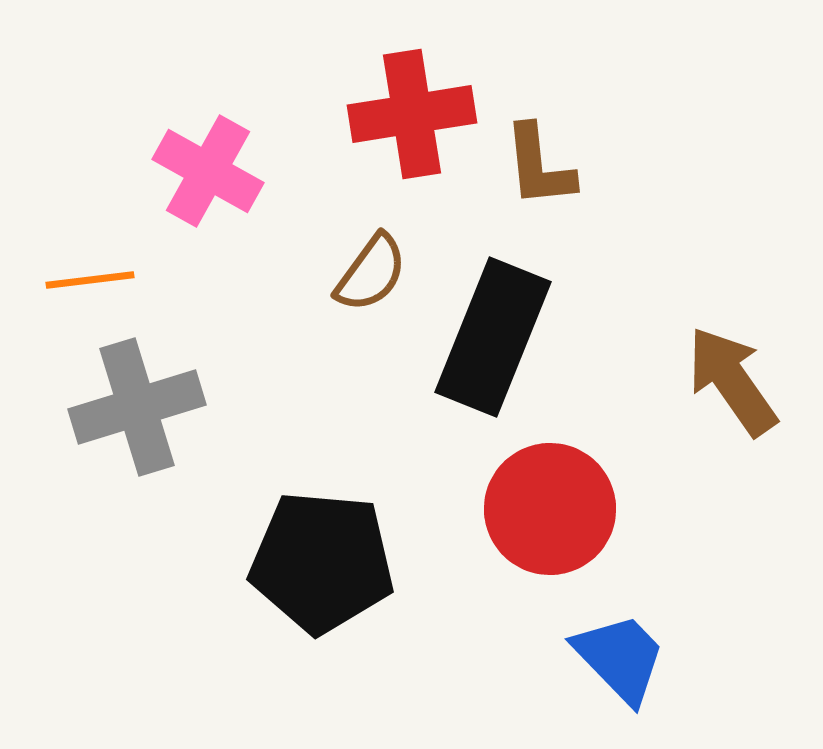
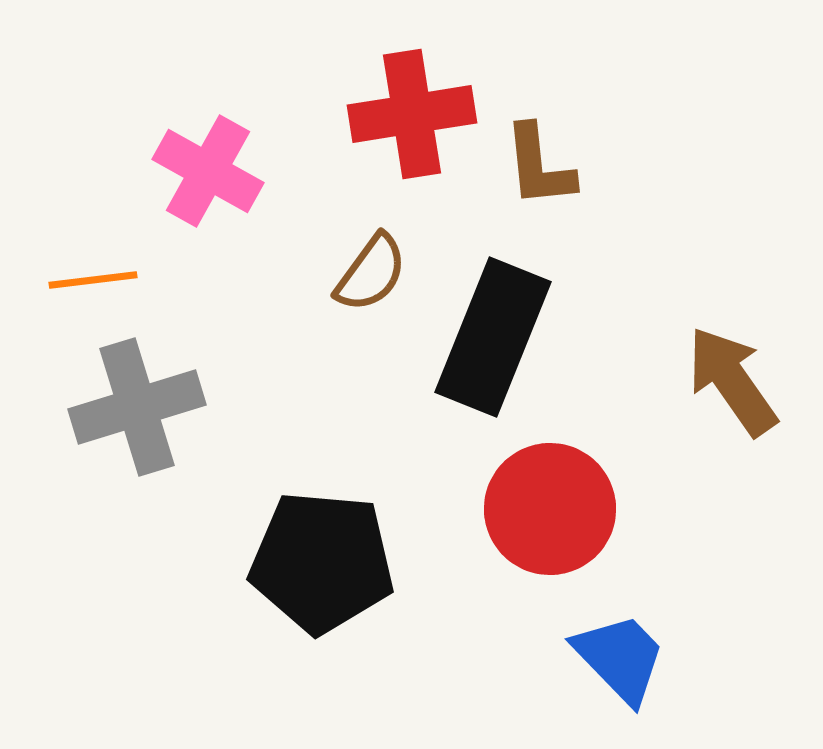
orange line: moved 3 px right
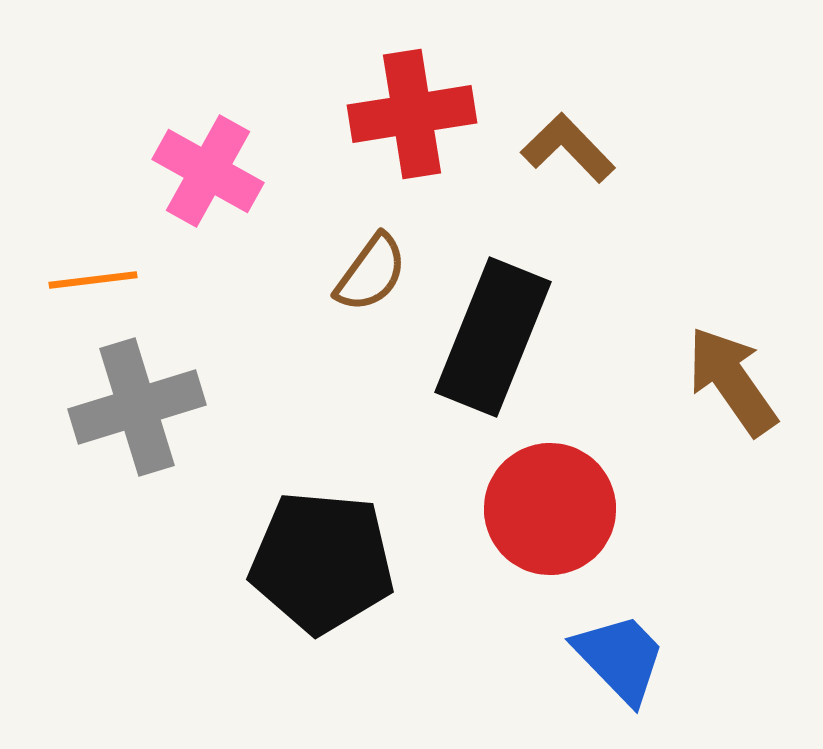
brown L-shape: moved 29 px right, 18 px up; rotated 142 degrees clockwise
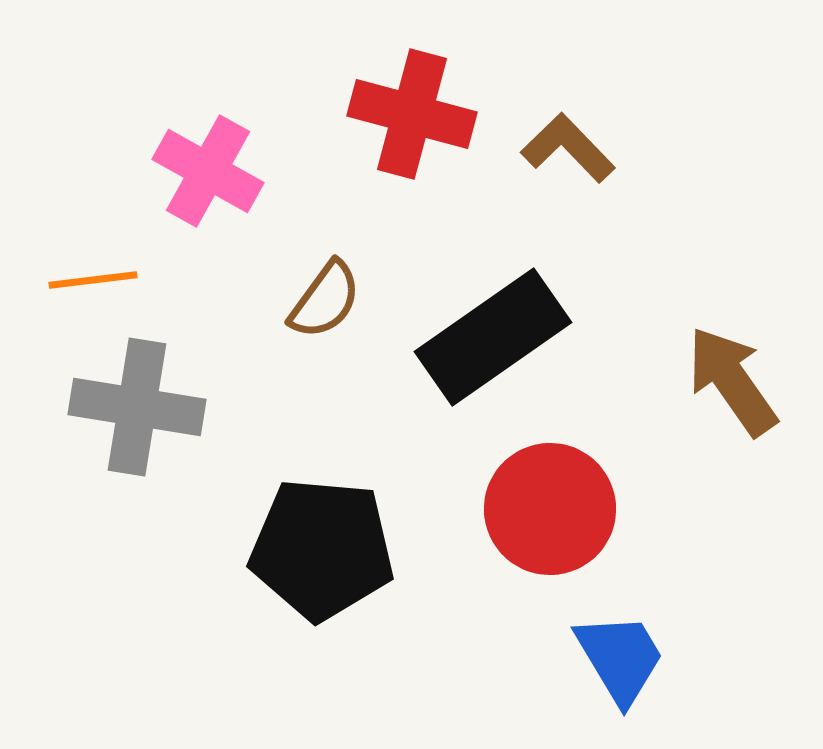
red cross: rotated 24 degrees clockwise
brown semicircle: moved 46 px left, 27 px down
black rectangle: rotated 33 degrees clockwise
gray cross: rotated 26 degrees clockwise
black pentagon: moved 13 px up
blue trapezoid: rotated 13 degrees clockwise
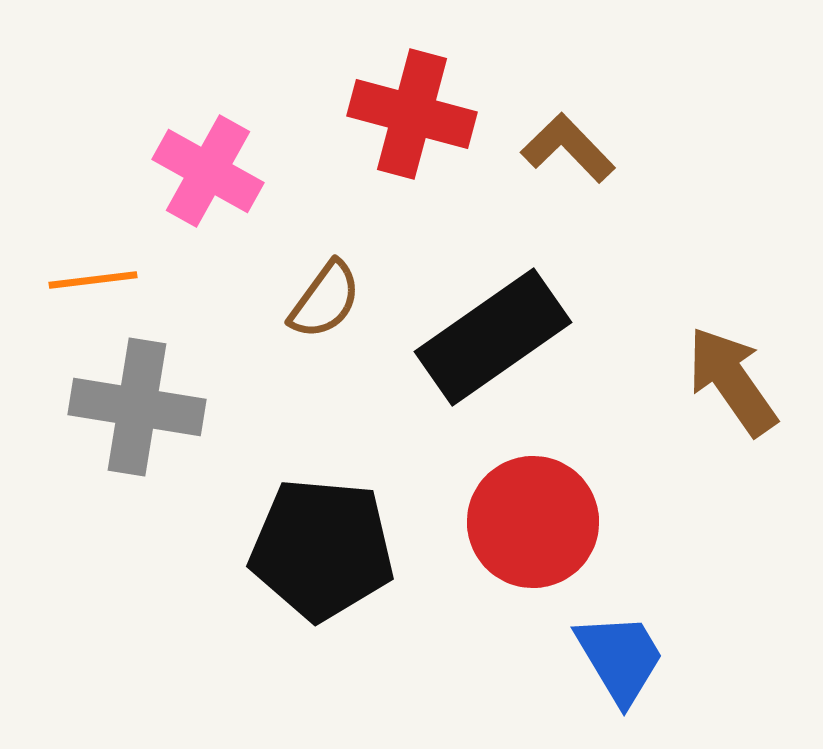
red circle: moved 17 px left, 13 px down
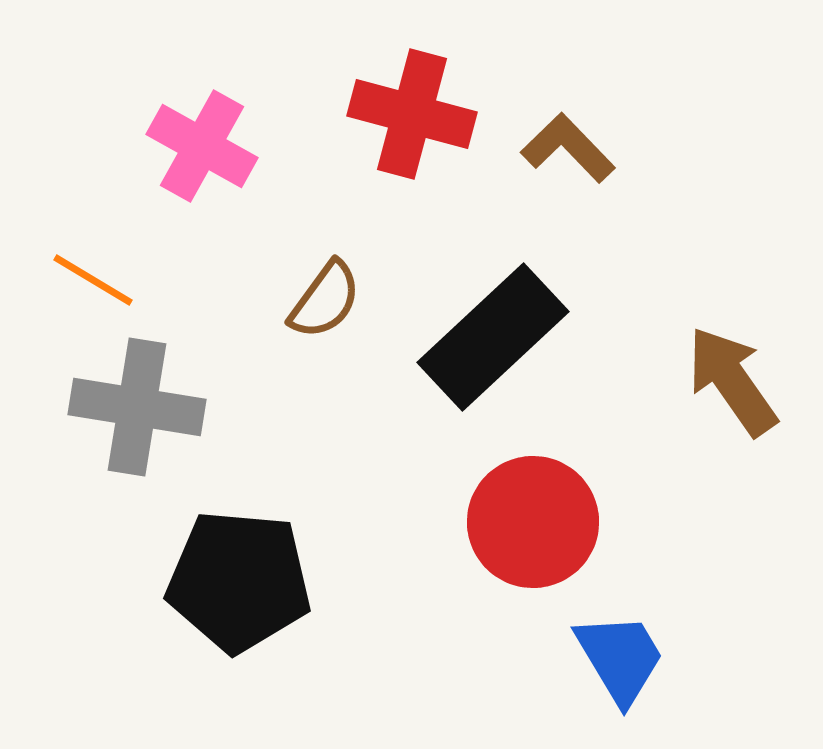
pink cross: moved 6 px left, 25 px up
orange line: rotated 38 degrees clockwise
black rectangle: rotated 8 degrees counterclockwise
black pentagon: moved 83 px left, 32 px down
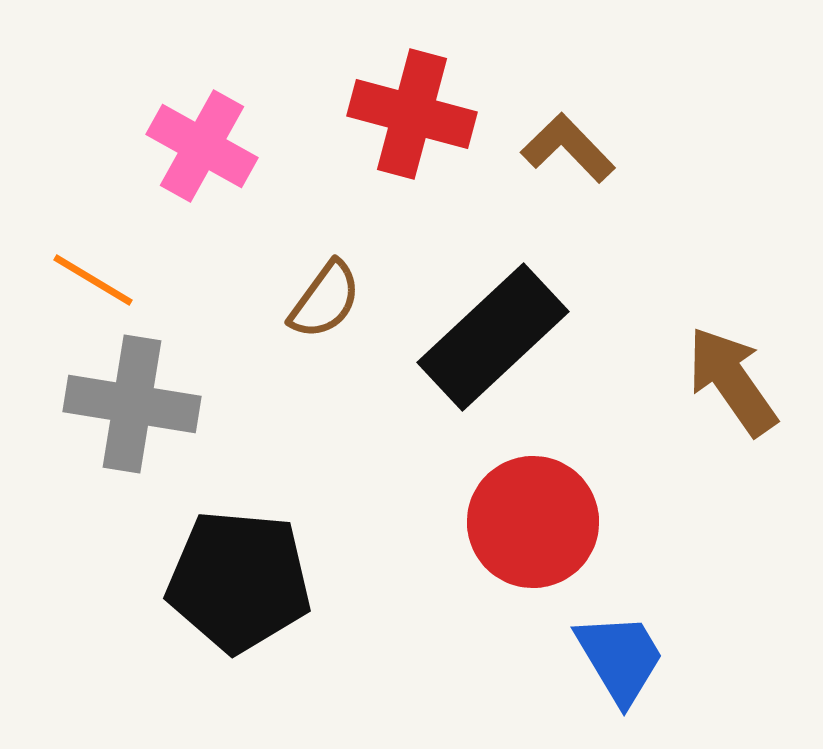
gray cross: moved 5 px left, 3 px up
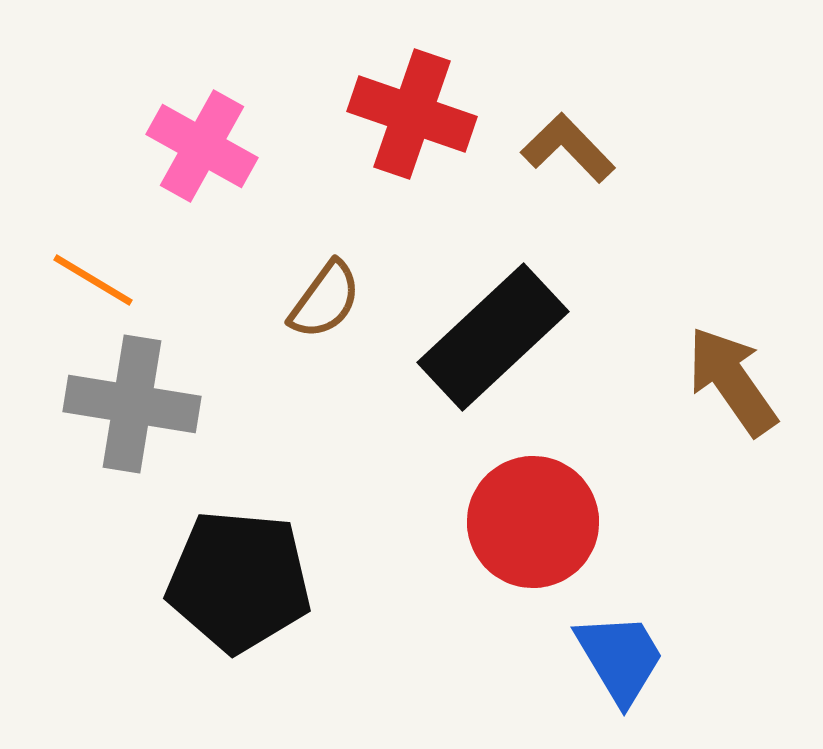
red cross: rotated 4 degrees clockwise
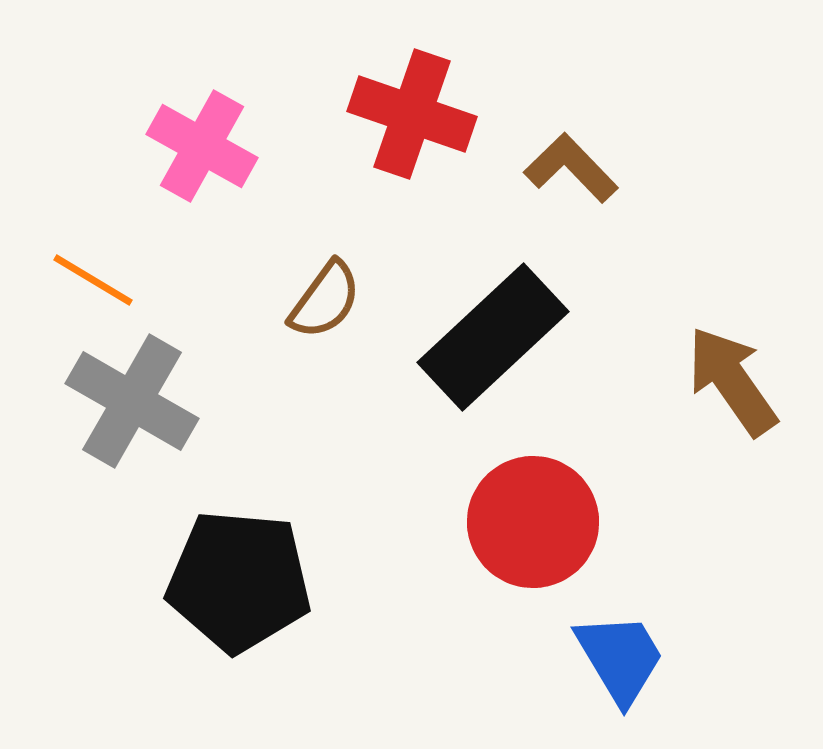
brown L-shape: moved 3 px right, 20 px down
gray cross: moved 3 px up; rotated 21 degrees clockwise
